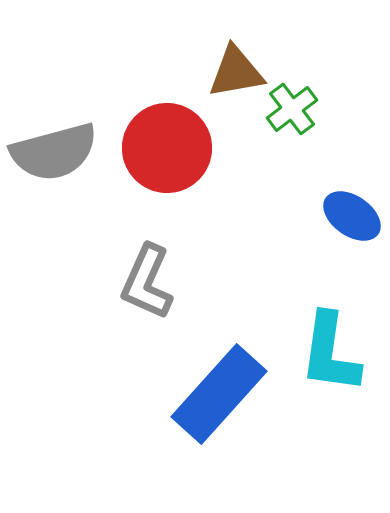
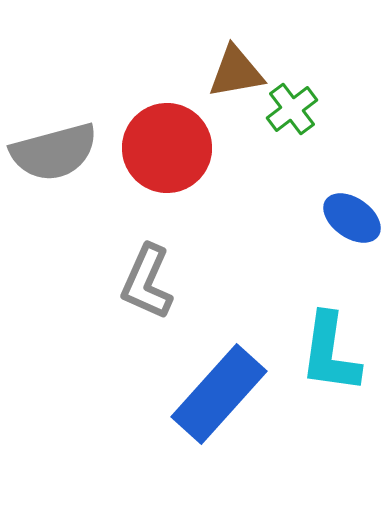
blue ellipse: moved 2 px down
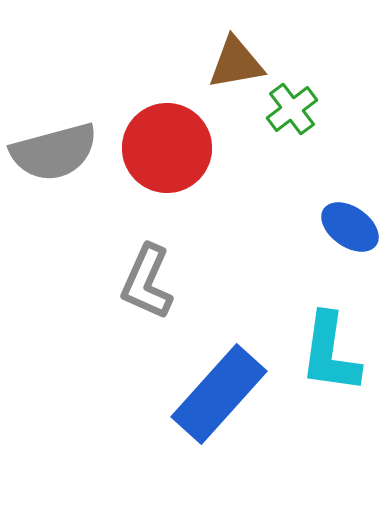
brown triangle: moved 9 px up
blue ellipse: moved 2 px left, 9 px down
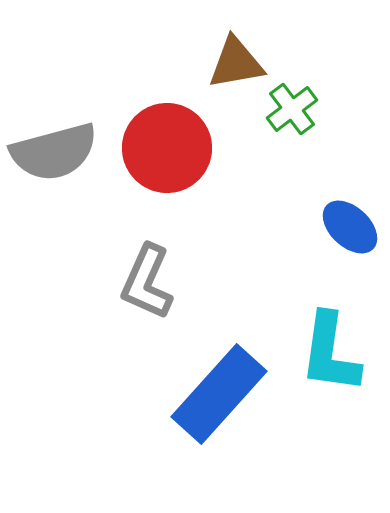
blue ellipse: rotated 8 degrees clockwise
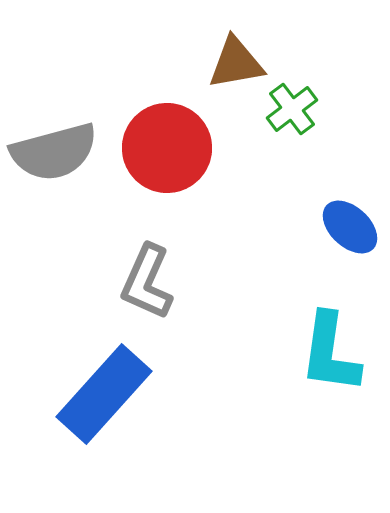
blue rectangle: moved 115 px left
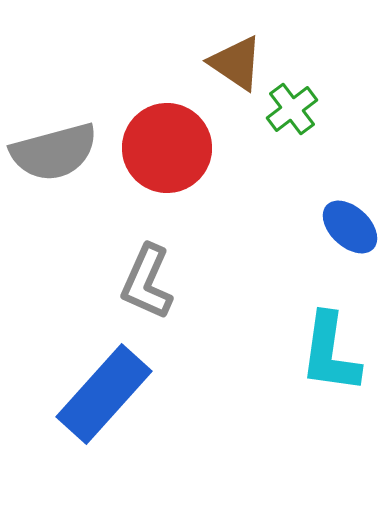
brown triangle: rotated 44 degrees clockwise
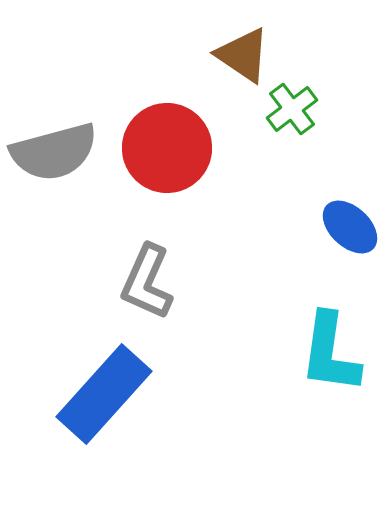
brown triangle: moved 7 px right, 8 px up
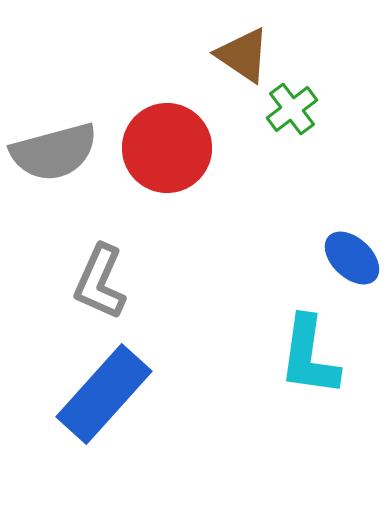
blue ellipse: moved 2 px right, 31 px down
gray L-shape: moved 47 px left
cyan L-shape: moved 21 px left, 3 px down
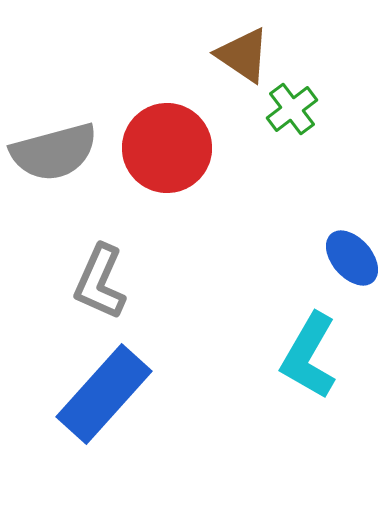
blue ellipse: rotated 6 degrees clockwise
cyan L-shape: rotated 22 degrees clockwise
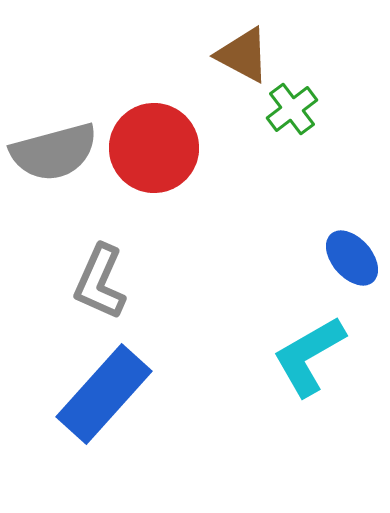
brown triangle: rotated 6 degrees counterclockwise
red circle: moved 13 px left
cyan L-shape: rotated 30 degrees clockwise
